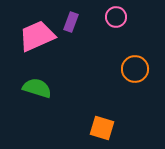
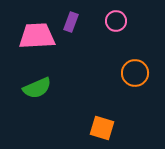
pink circle: moved 4 px down
pink trapezoid: rotated 21 degrees clockwise
orange circle: moved 4 px down
green semicircle: rotated 140 degrees clockwise
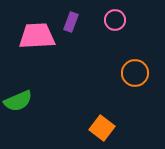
pink circle: moved 1 px left, 1 px up
green semicircle: moved 19 px left, 13 px down
orange square: rotated 20 degrees clockwise
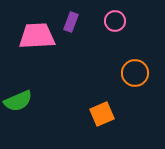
pink circle: moved 1 px down
orange square: moved 14 px up; rotated 30 degrees clockwise
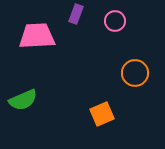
purple rectangle: moved 5 px right, 8 px up
green semicircle: moved 5 px right, 1 px up
